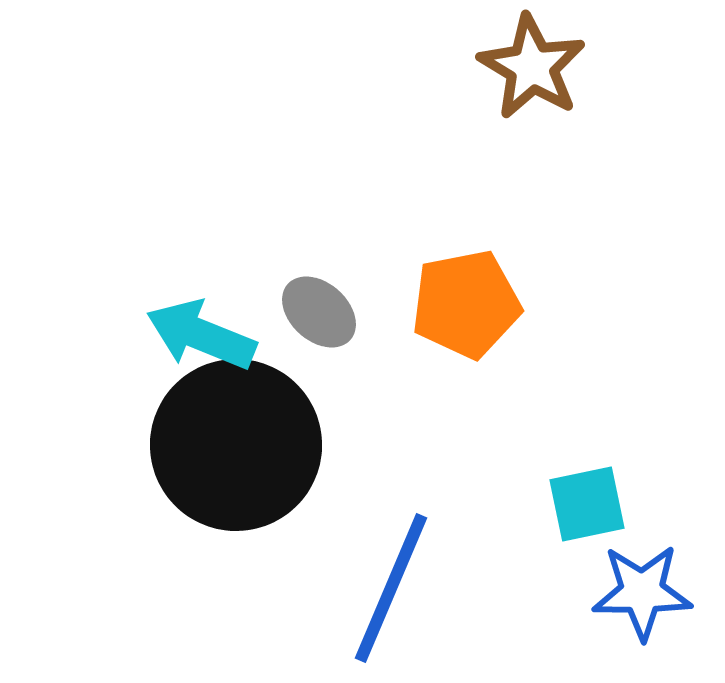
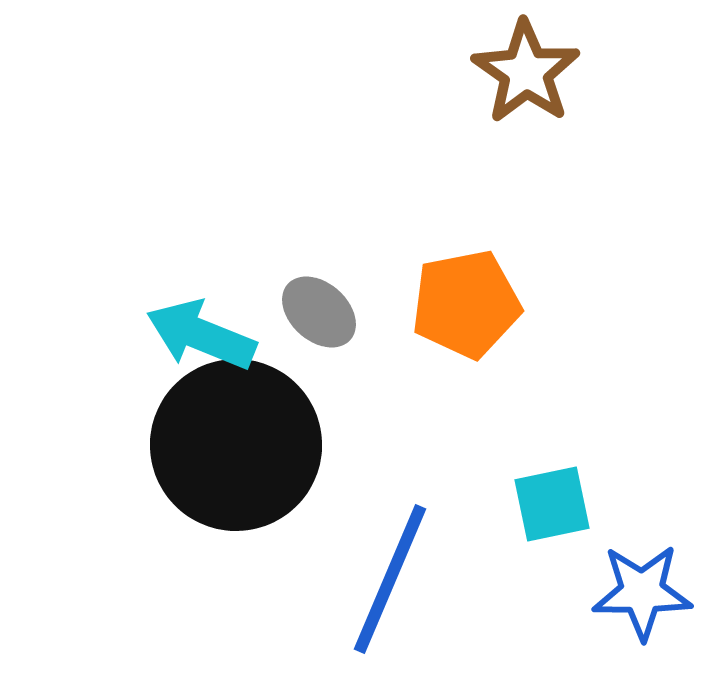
brown star: moved 6 px left, 5 px down; rotated 4 degrees clockwise
cyan square: moved 35 px left
blue line: moved 1 px left, 9 px up
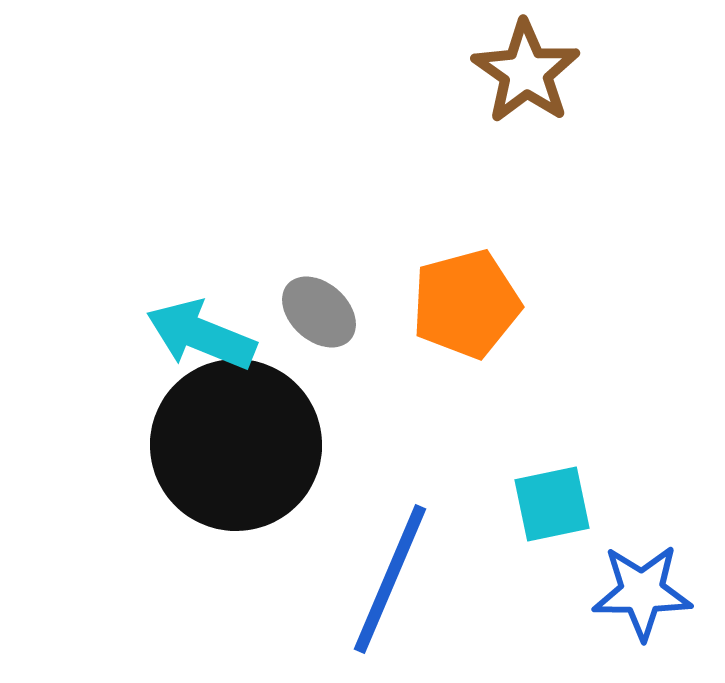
orange pentagon: rotated 4 degrees counterclockwise
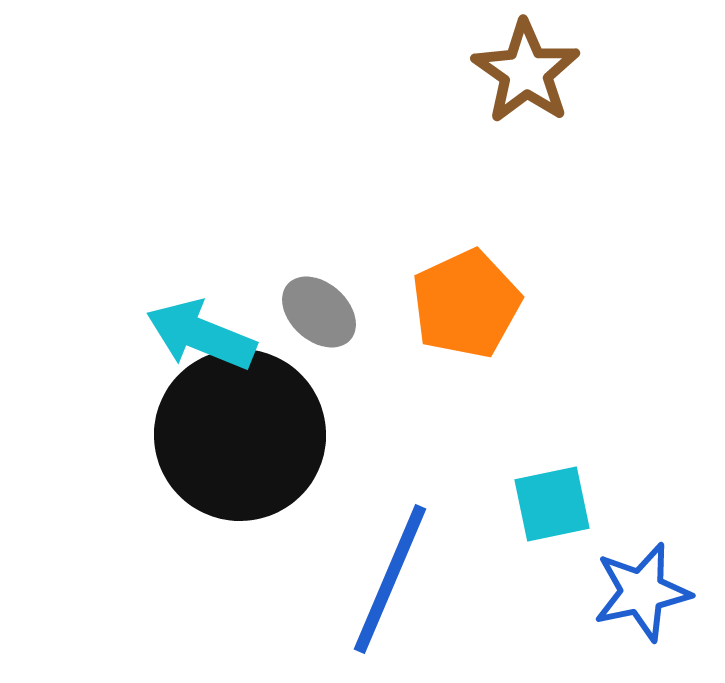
orange pentagon: rotated 10 degrees counterclockwise
black circle: moved 4 px right, 10 px up
blue star: rotated 12 degrees counterclockwise
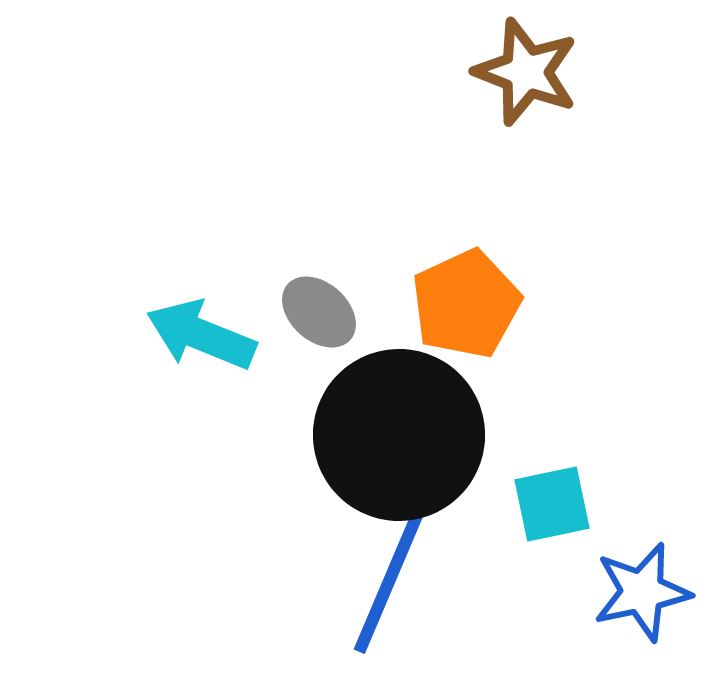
brown star: rotated 14 degrees counterclockwise
black circle: moved 159 px right
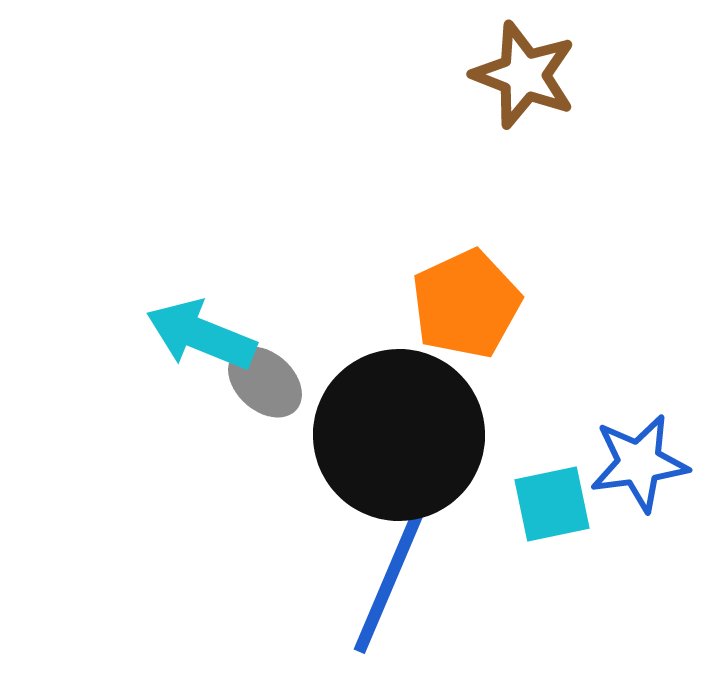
brown star: moved 2 px left, 3 px down
gray ellipse: moved 54 px left, 70 px down
blue star: moved 3 px left, 129 px up; rotated 4 degrees clockwise
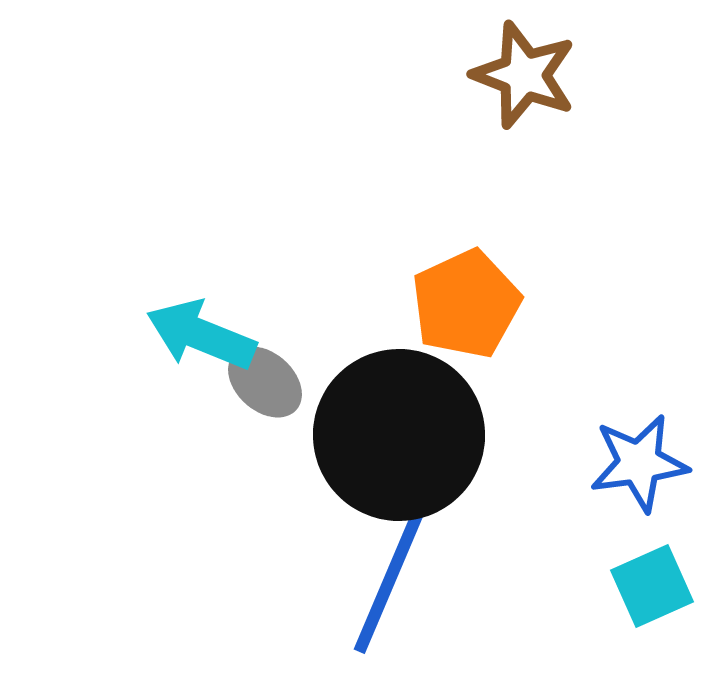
cyan square: moved 100 px right, 82 px down; rotated 12 degrees counterclockwise
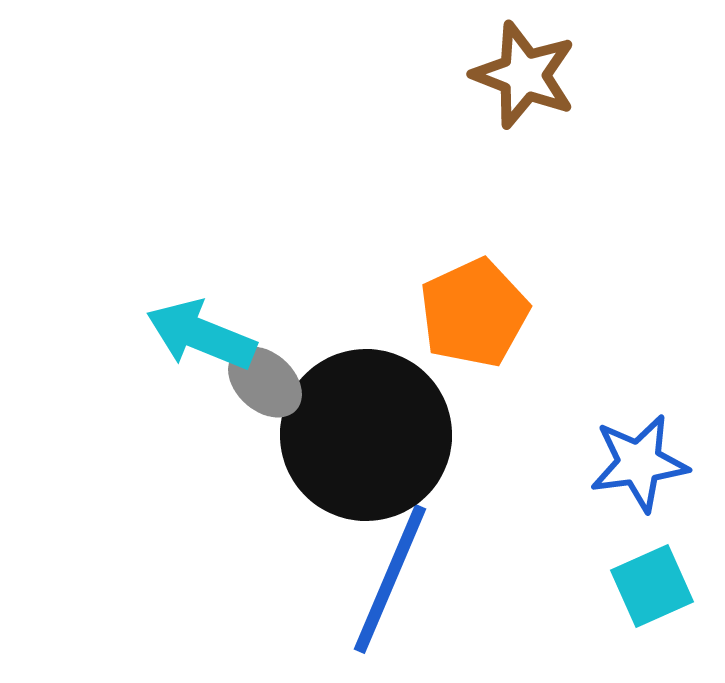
orange pentagon: moved 8 px right, 9 px down
black circle: moved 33 px left
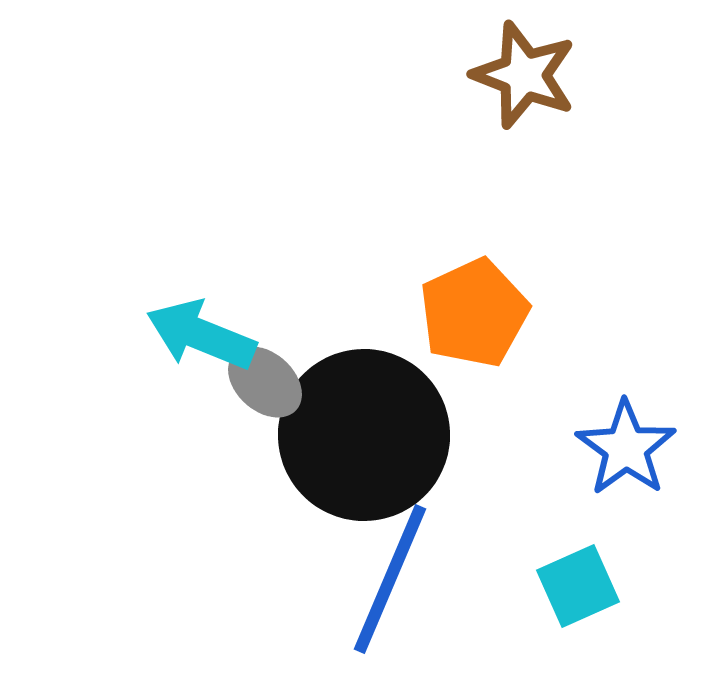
black circle: moved 2 px left
blue star: moved 13 px left, 15 px up; rotated 28 degrees counterclockwise
cyan square: moved 74 px left
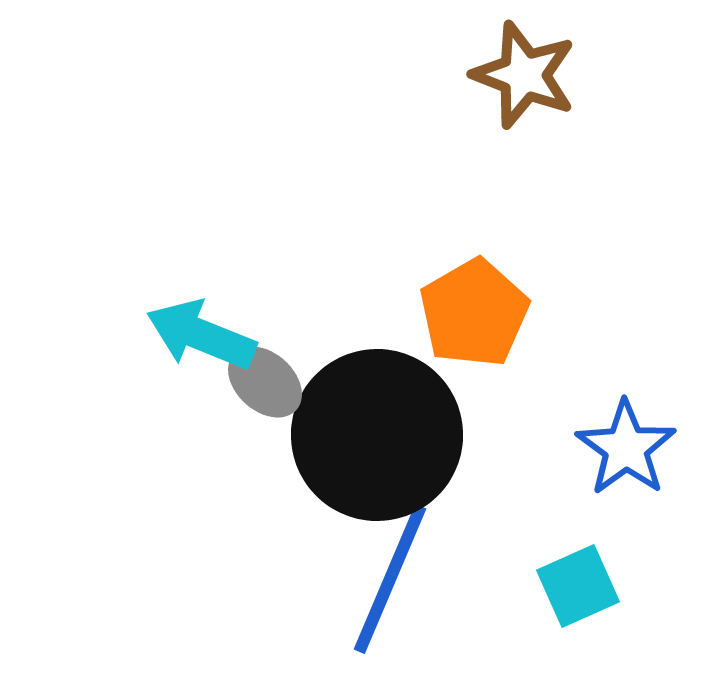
orange pentagon: rotated 5 degrees counterclockwise
black circle: moved 13 px right
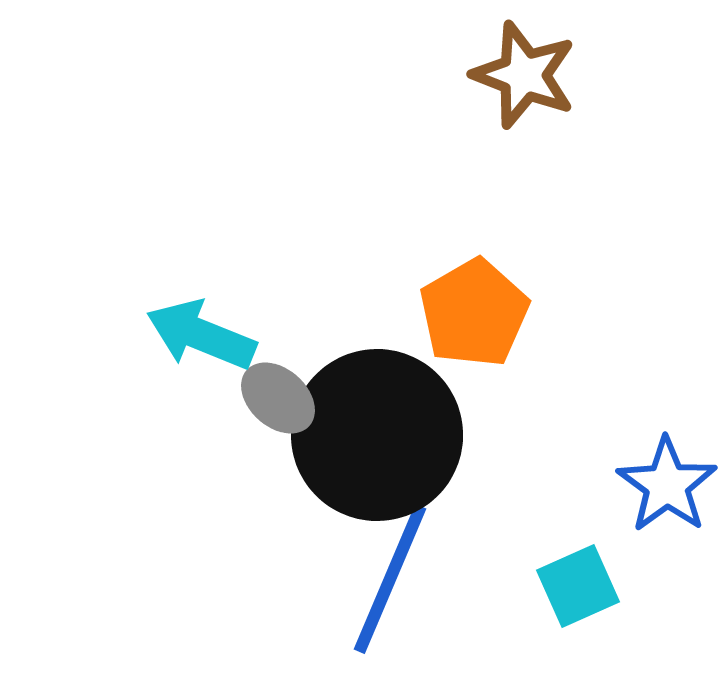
gray ellipse: moved 13 px right, 16 px down
blue star: moved 41 px right, 37 px down
